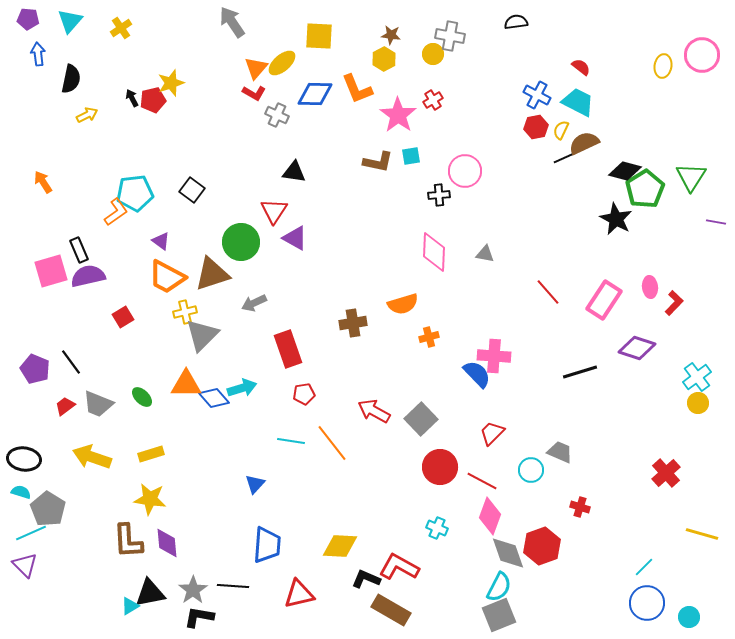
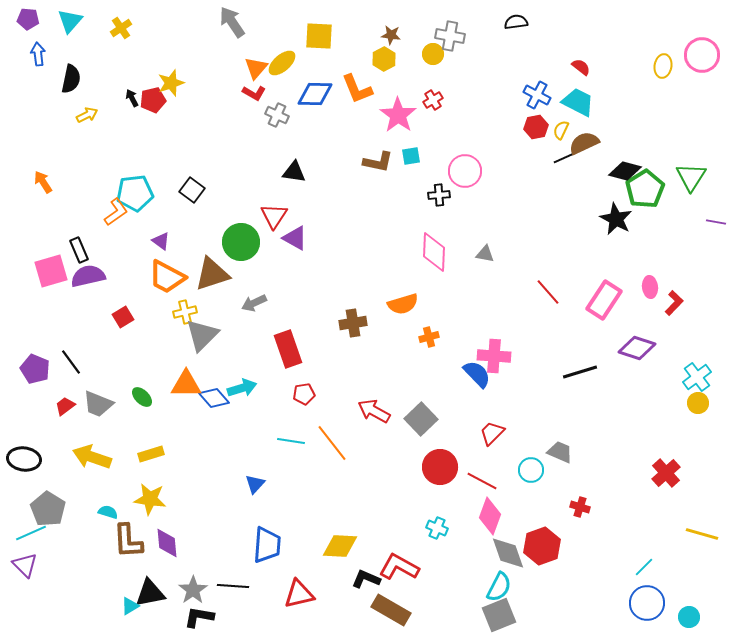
red triangle at (274, 211): moved 5 px down
cyan semicircle at (21, 492): moved 87 px right, 20 px down
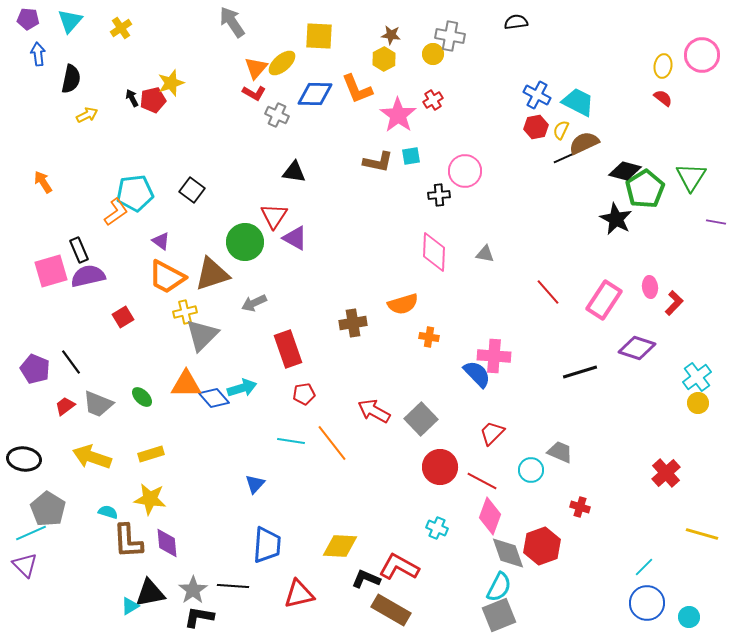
red semicircle at (581, 67): moved 82 px right, 31 px down
green circle at (241, 242): moved 4 px right
orange cross at (429, 337): rotated 24 degrees clockwise
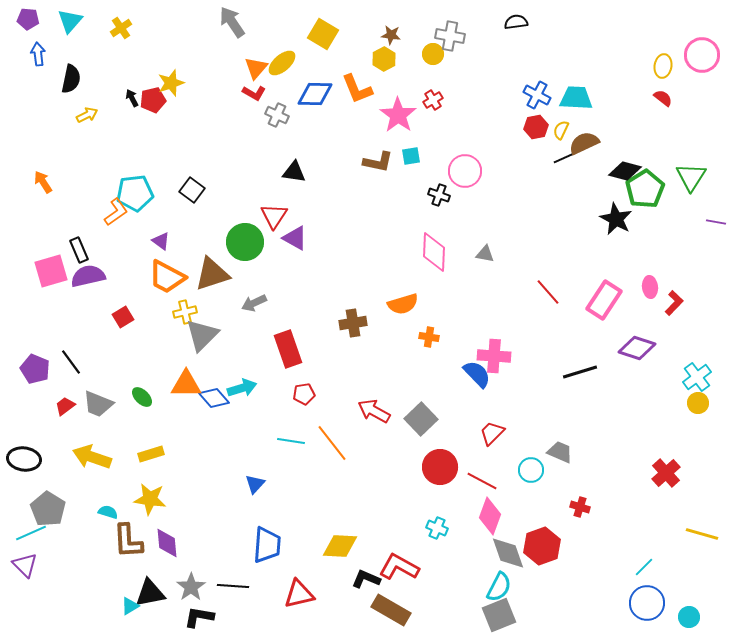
yellow square at (319, 36): moved 4 px right, 2 px up; rotated 28 degrees clockwise
cyan trapezoid at (578, 102): moved 2 px left, 4 px up; rotated 24 degrees counterclockwise
black cross at (439, 195): rotated 25 degrees clockwise
gray star at (193, 590): moved 2 px left, 3 px up
